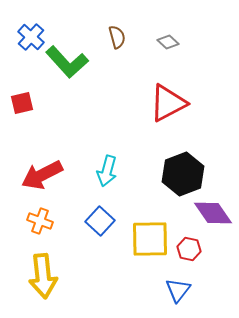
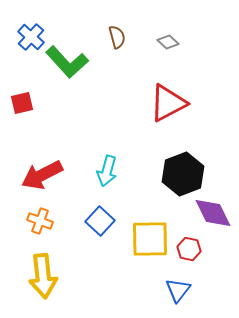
purple diamond: rotated 9 degrees clockwise
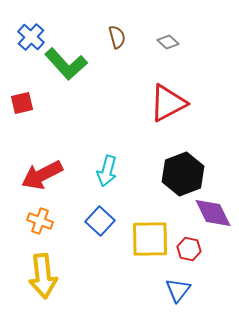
green L-shape: moved 1 px left, 2 px down
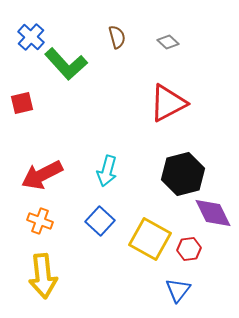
black hexagon: rotated 6 degrees clockwise
yellow square: rotated 30 degrees clockwise
red hexagon: rotated 20 degrees counterclockwise
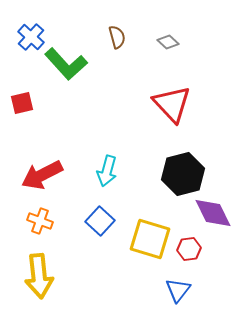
red triangle: moved 4 px right, 1 px down; rotated 45 degrees counterclockwise
yellow square: rotated 12 degrees counterclockwise
yellow arrow: moved 4 px left
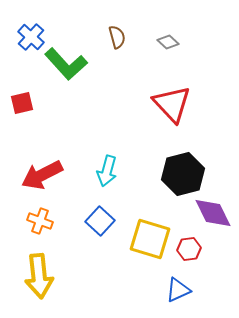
blue triangle: rotated 28 degrees clockwise
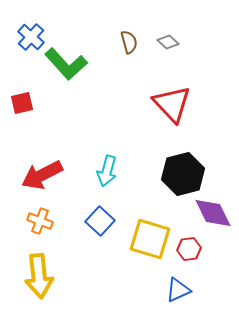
brown semicircle: moved 12 px right, 5 px down
